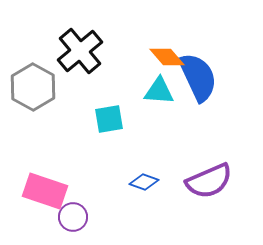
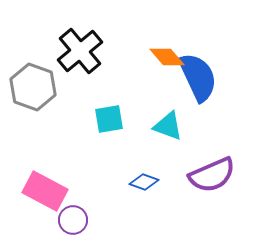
gray hexagon: rotated 9 degrees counterclockwise
cyan triangle: moved 9 px right, 35 px down; rotated 16 degrees clockwise
purple semicircle: moved 3 px right, 6 px up
pink rectangle: rotated 9 degrees clockwise
purple circle: moved 3 px down
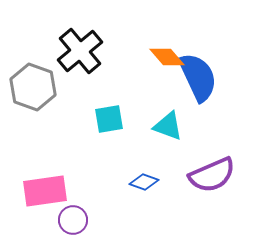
pink rectangle: rotated 36 degrees counterclockwise
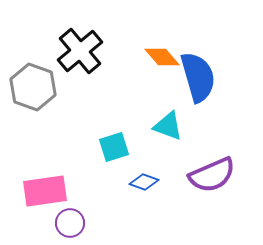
orange diamond: moved 5 px left
blue semicircle: rotated 9 degrees clockwise
cyan square: moved 5 px right, 28 px down; rotated 8 degrees counterclockwise
purple circle: moved 3 px left, 3 px down
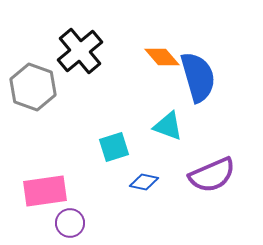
blue diamond: rotated 8 degrees counterclockwise
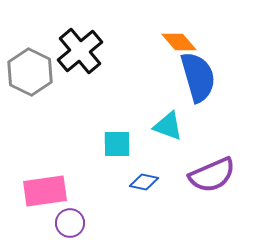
orange diamond: moved 17 px right, 15 px up
gray hexagon: moved 3 px left, 15 px up; rotated 6 degrees clockwise
cyan square: moved 3 px right, 3 px up; rotated 16 degrees clockwise
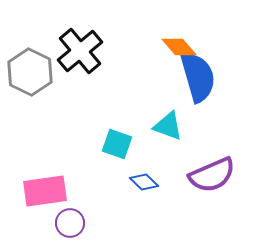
orange diamond: moved 5 px down
cyan square: rotated 20 degrees clockwise
blue diamond: rotated 32 degrees clockwise
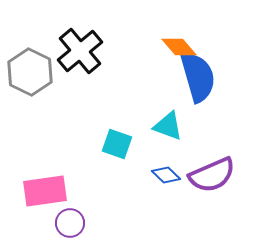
blue diamond: moved 22 px right, 7 px up
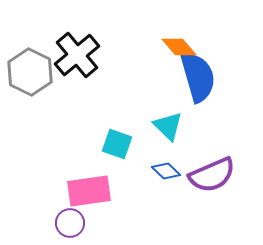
black cross: moved 3 px left, 4 px down
cyan triangle: rotated 24 degrees clockwise
blue diamond: moved 4 px up
pink rectangle: moved 44 px right
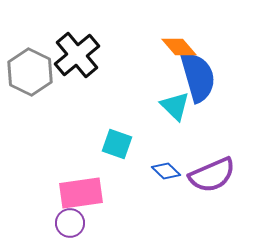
cyan triangle: moved 7 px right, 20 px up
pink rectangle: moved 8 px left, 2 px down
